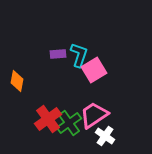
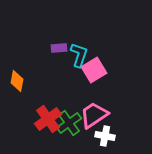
purple rectangle: moved 1 px right, 6 px up
white cross: rotated 24 degrees counterclockwise
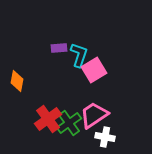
white cross: moved 1 px down
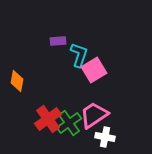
purple rectangle: moved 1 px left, 7 px up
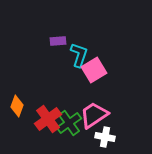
orange diamond: moved 25 px down; rotated 10 degrees clockwise
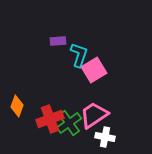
red cross: moved 2 px right; rotated 16 degrees clockwise
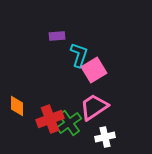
purple rectangle: moved 1 px left, 5 px up
orange diamond: rotated 20 degrees counterclockwise
pink trapezoid: moved 8 px up
white cross: rotated 24 degrees counterclockwise
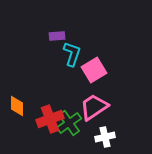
cyan L-shape: moved 7 px left, 1 px up
